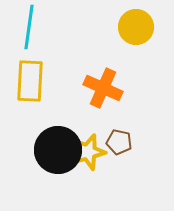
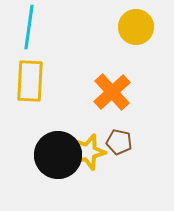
orange cross: moved 9 px right, 4 px down; rotated 24 degrees clockwise
black circle: moved 5 px down
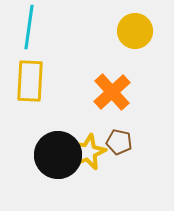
yellow circle: moved 1 px left, 4 px down
yellow star: rotated 9 degrees counterclockwise
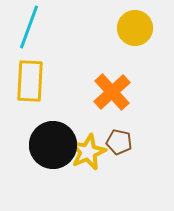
cyan line: rotated 12 degrees clockwise
yellow circle: moved 3 px up
black circle: moved 5 px left, 10 px up
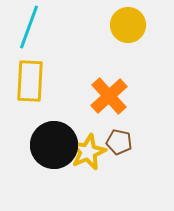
yellow circle: moved 7 px left, 3 px up
orange cross: moved 3 px left, 4 px down
black circle: moved 1 px right
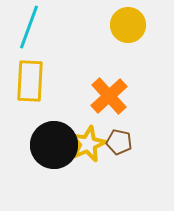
yellow star: moved 8 px up
